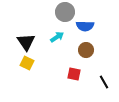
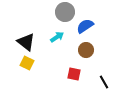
blue semicircle: rotated 144 degrees clockwise
black triangle: rotated 18 degrees counterclockwise
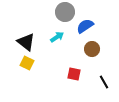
brown circle: moved 6 px right, 1 px up
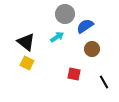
gray circle: moved 2 px down
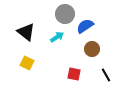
black triangle: moved 10 px up
black line: moved 2 px right, 7 px up
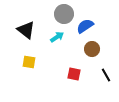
gray circle: moved 1 px left
black triangle: moved 2 px up
yellow square: moved 2 px right, 1 px up; rotated 16 degrees counterclockwise
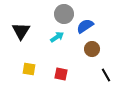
black triangle: moved 5 px left, 1 px down; rotated 24 degrees clockwise
yellow square: moved 7 px down
red square: moved 13 px left
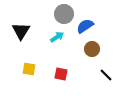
black line: rotated 16 degrees counterclockwise
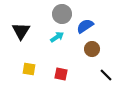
gray circle: moved 2 px left
